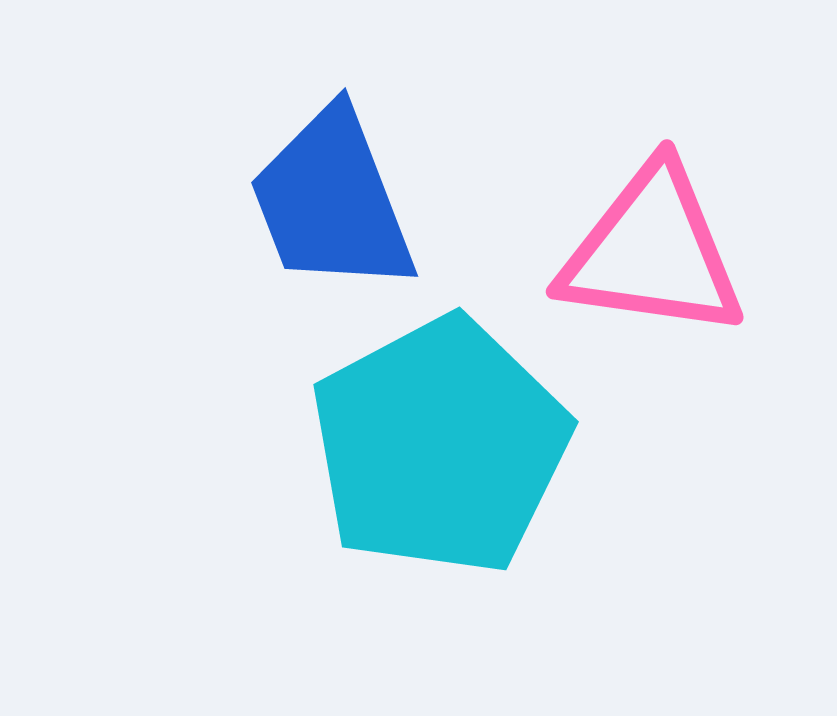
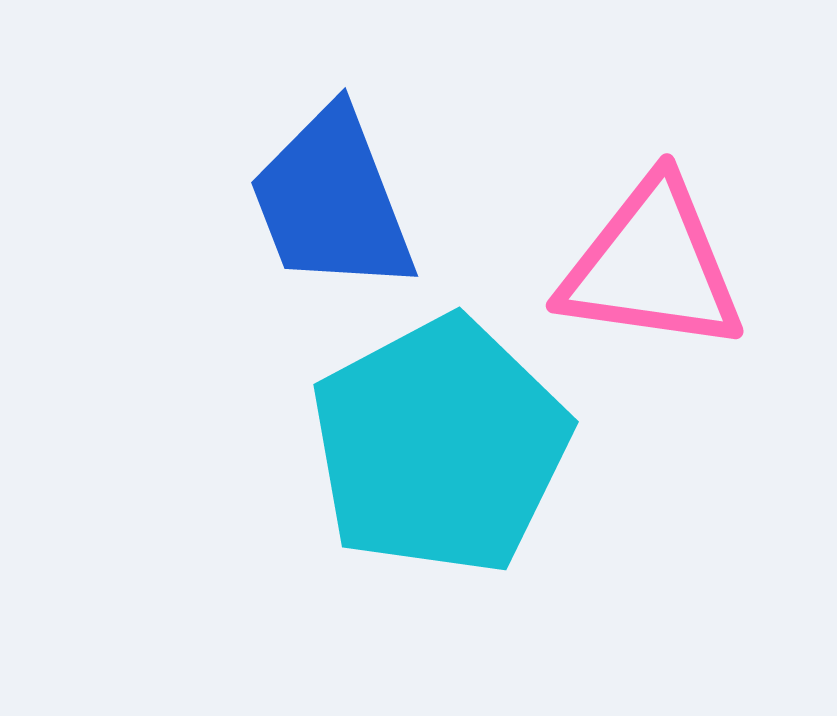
pink triangle: moved 14 px down
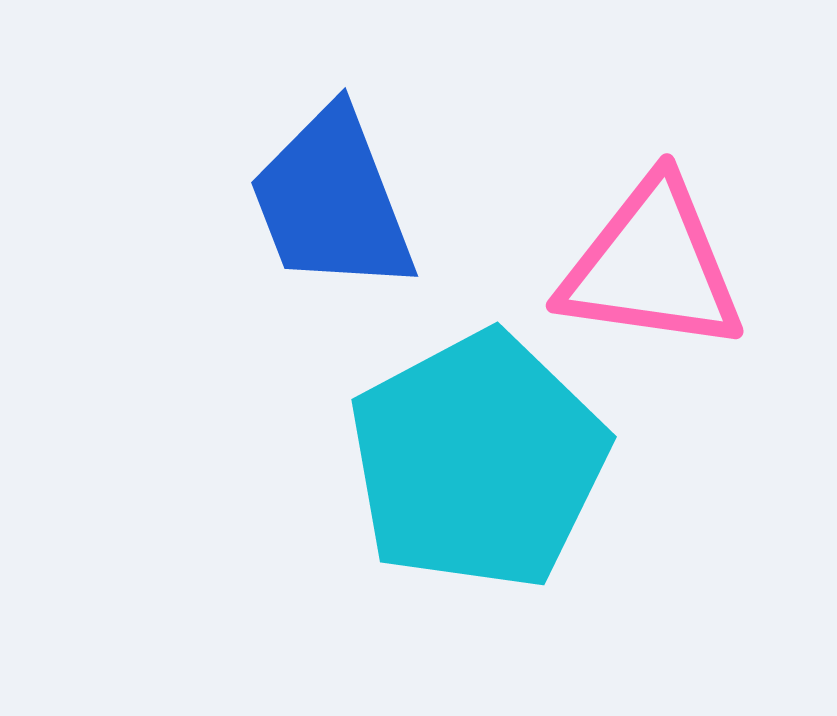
cyan pentagon: moved 38 px right, 15 px down
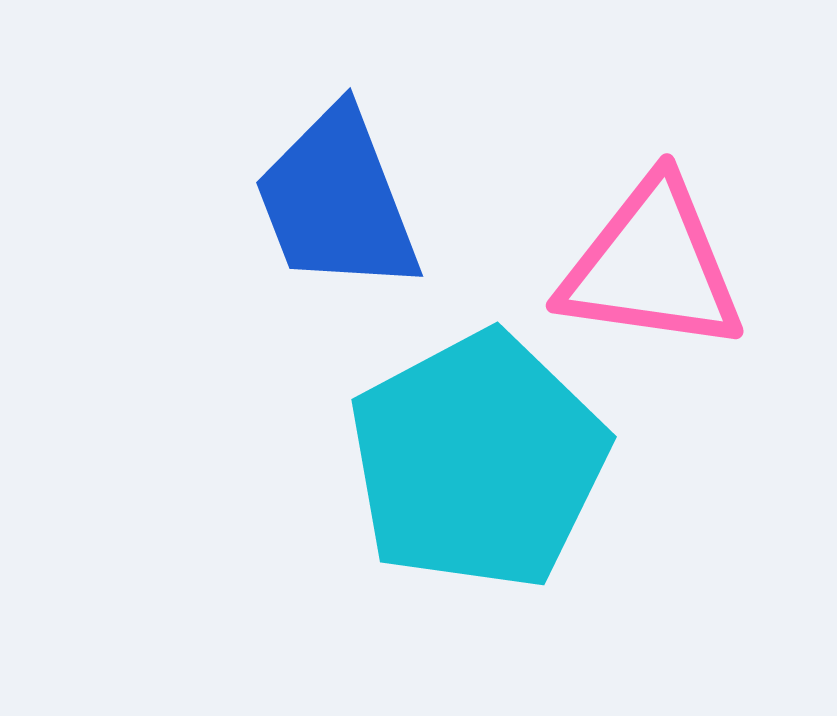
blue trapezoid: moved 5 px right
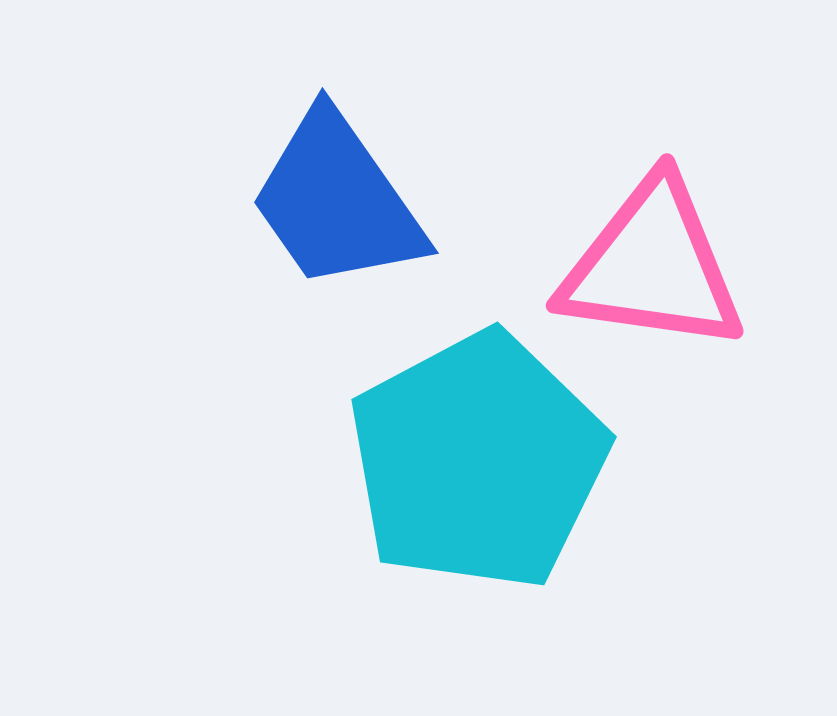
blue trapezoid: rotated 14 degrees counterclockwise
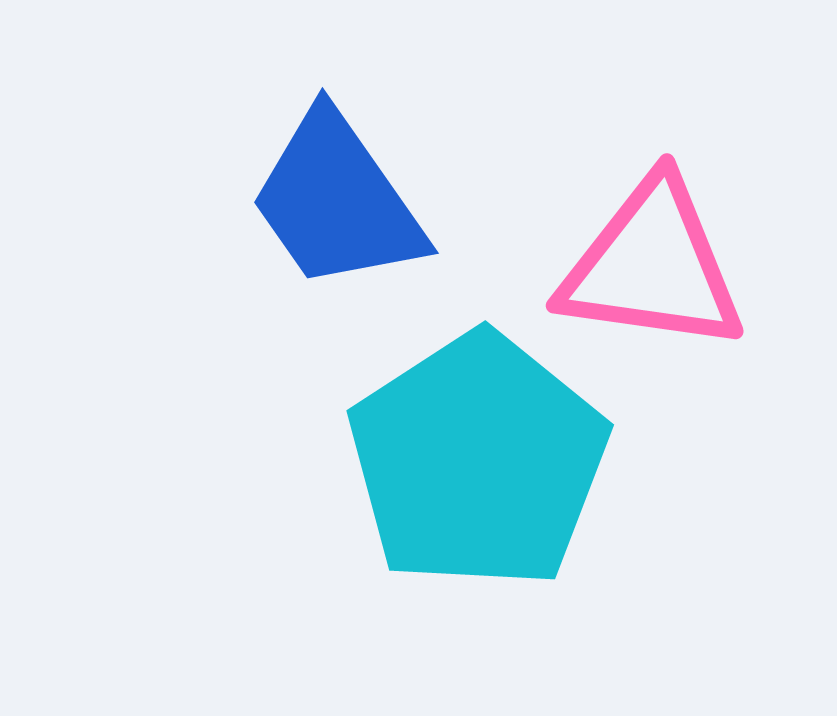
cyan pentagon: rotated 5 degrees counterclockwise
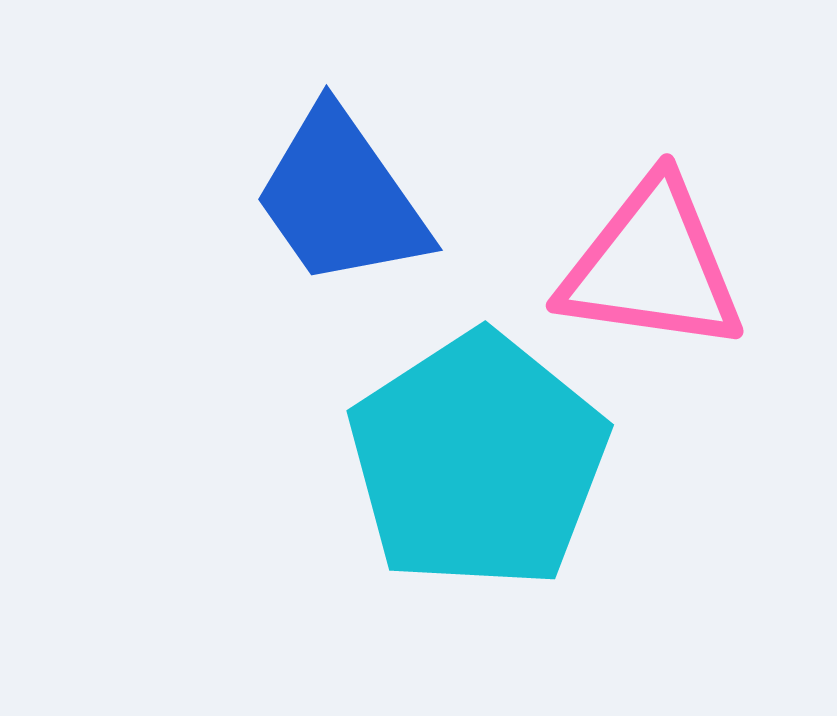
blue trapezoid: moved 4 px right, 3 px up
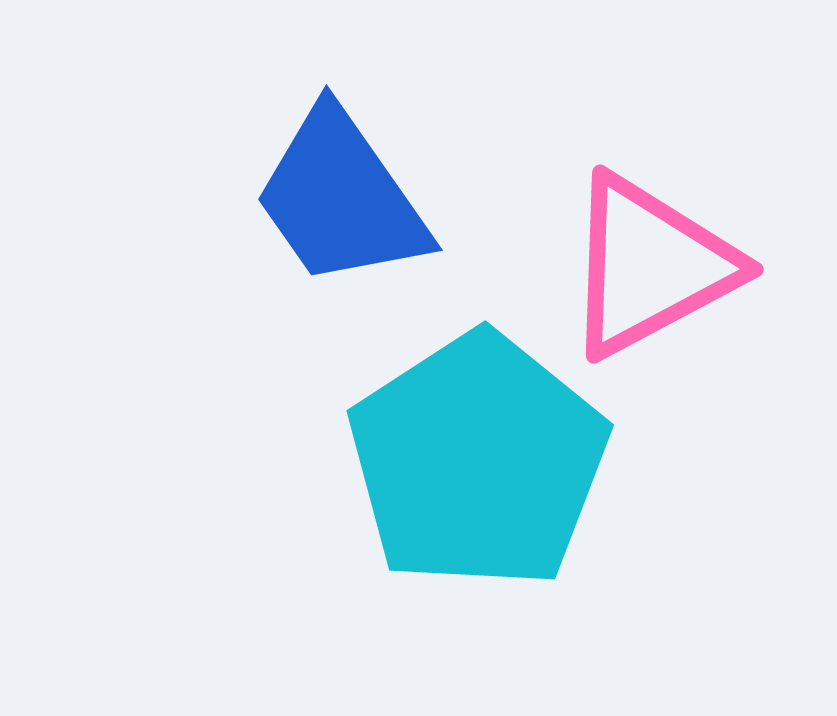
pink triangle: moved 2 px left; rotated 36 degrees counterclockwise
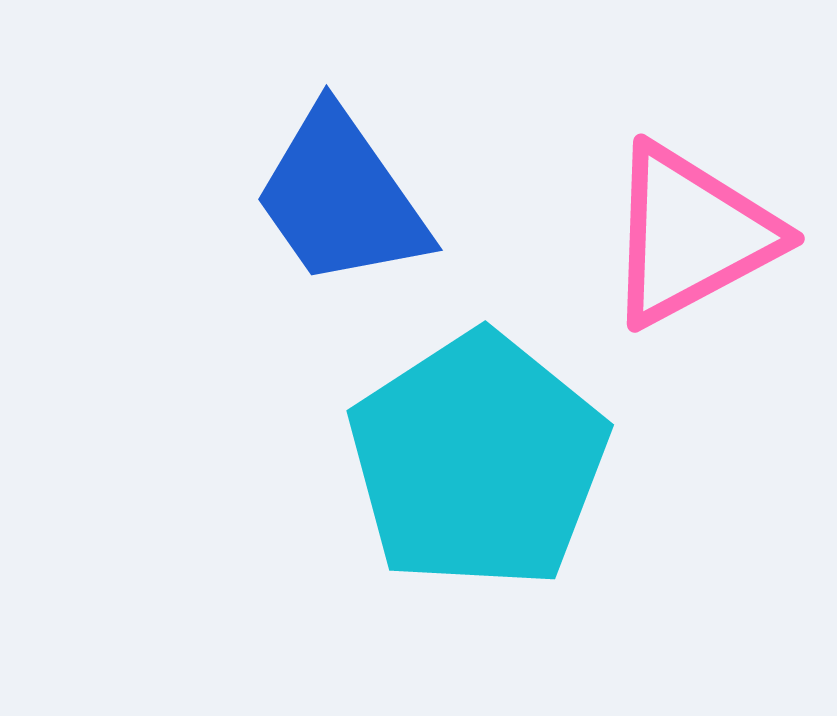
pink triangle: moved 41 px right, 31 px up
